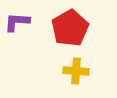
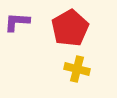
yellow cross: moved 1 px right, 2 px up; rotated 10 degrees clockwise
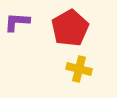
yellow cross: moved 2 px right
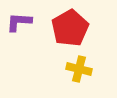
purple L-shape: moved 2 px right
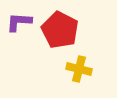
red pentagon: moved 10 px left, 2 px down; rotated 15 degrees counterclockwise
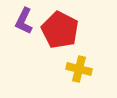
purple L-shape: moved 5 px right, 1 px up; rotated 68 degrees counterclockwise
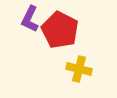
purple L-shape: moved 6 px right, 2 px up
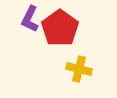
red pentagon: moved 2 px up; rotated 9 degrees clockwise
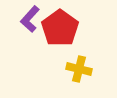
purple L-shape: rotated 16 degrees clockwise
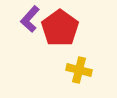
yellow cross: moved 1 px down
